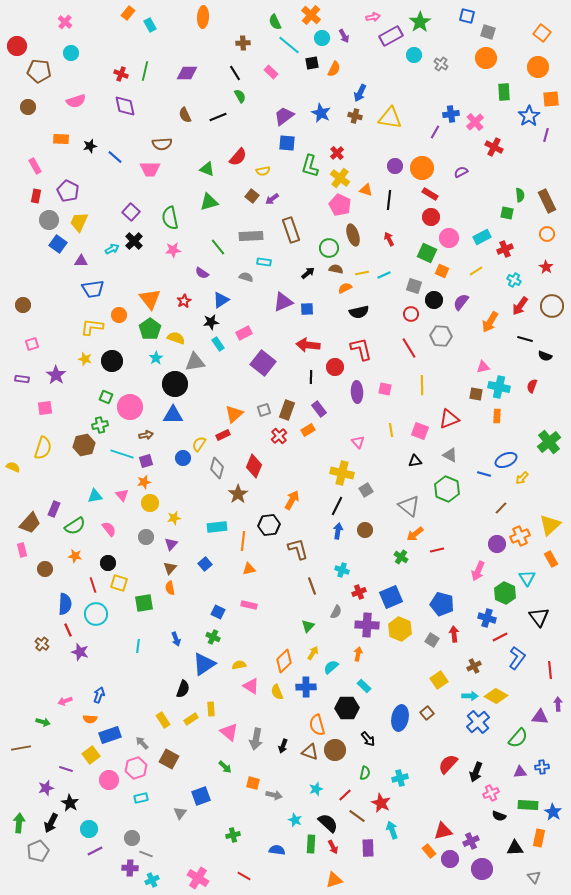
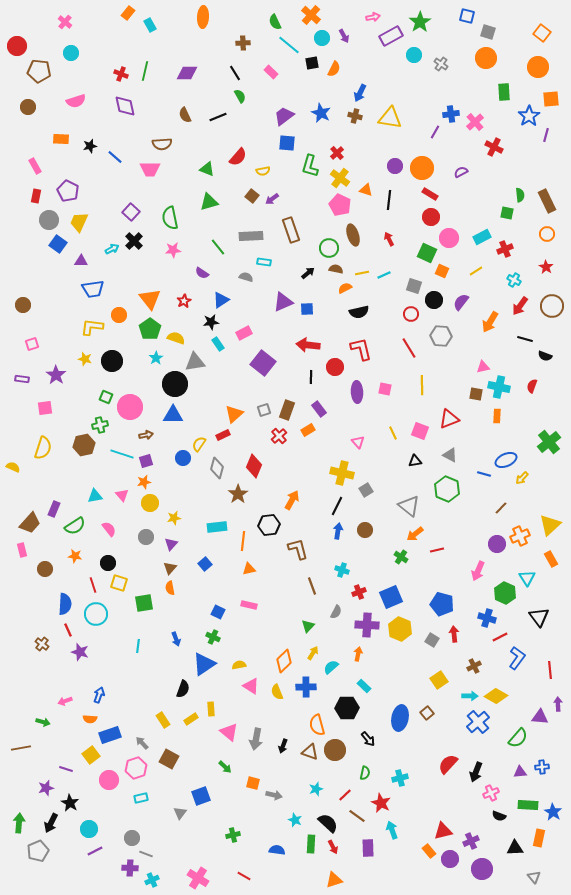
yellow line at (391, 430): moved 2 px right, 3 px down; rotated 16 degrees counterclockwise
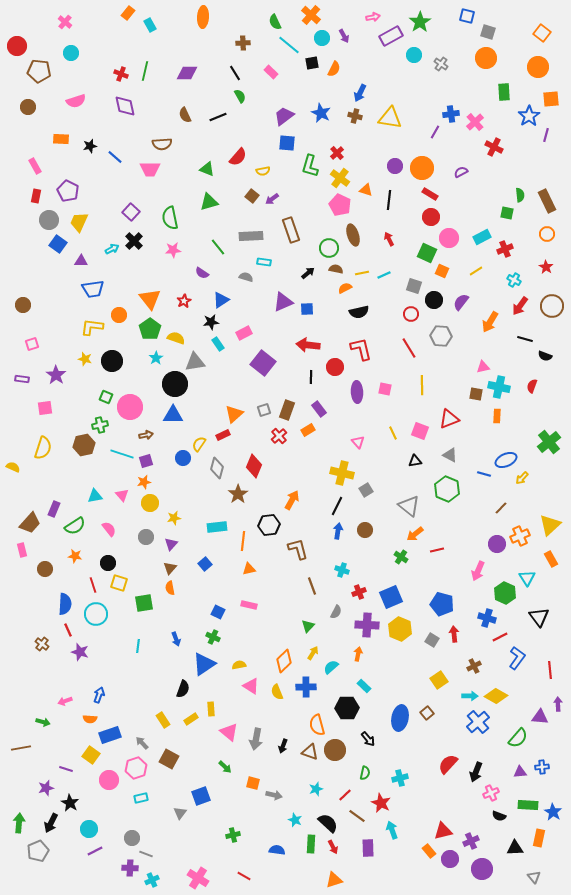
yellow square at (91, 755): rotated 18 degrees counterclockwise
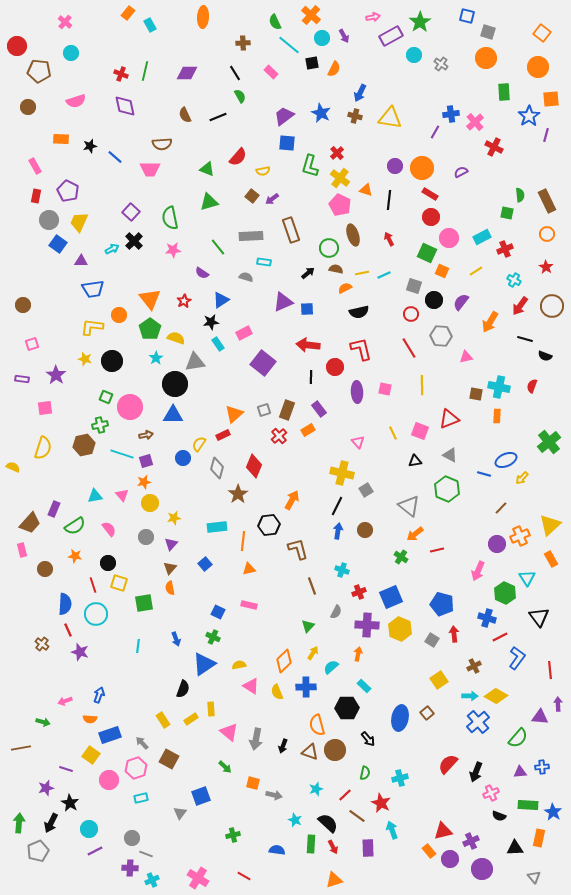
pink triangle at (483, 367): moved 17 px left, 10 px up
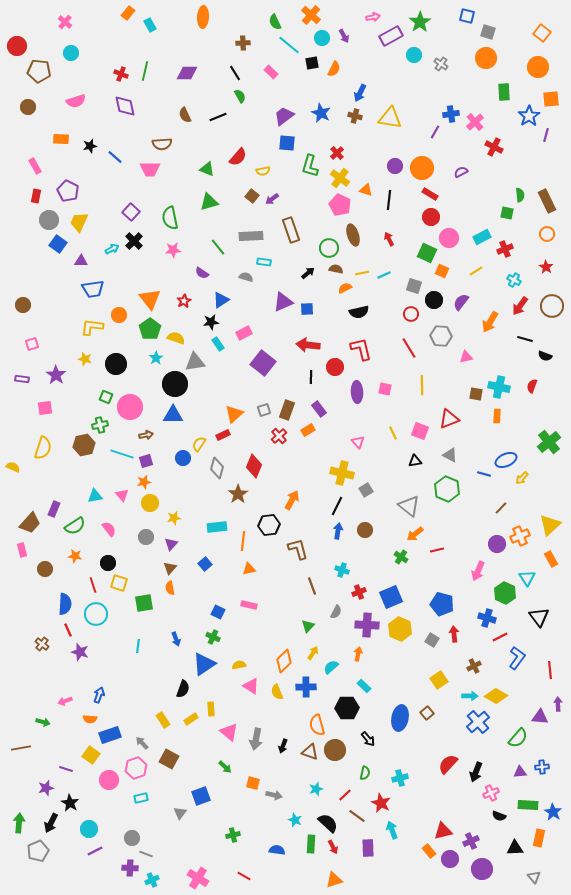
black circle at (112, 361): moved 4 px right, 3 px down
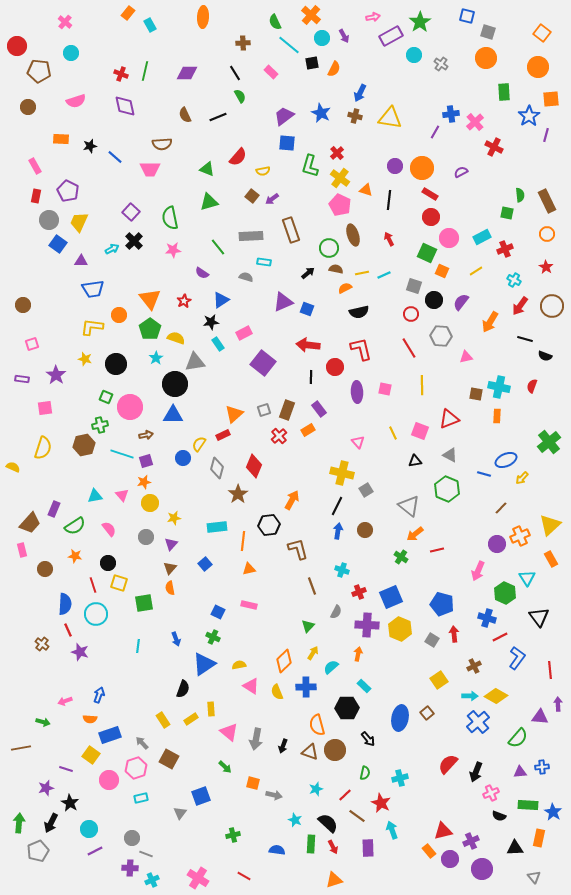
blue square at (307, 309): rotated 24 degrees clockwise
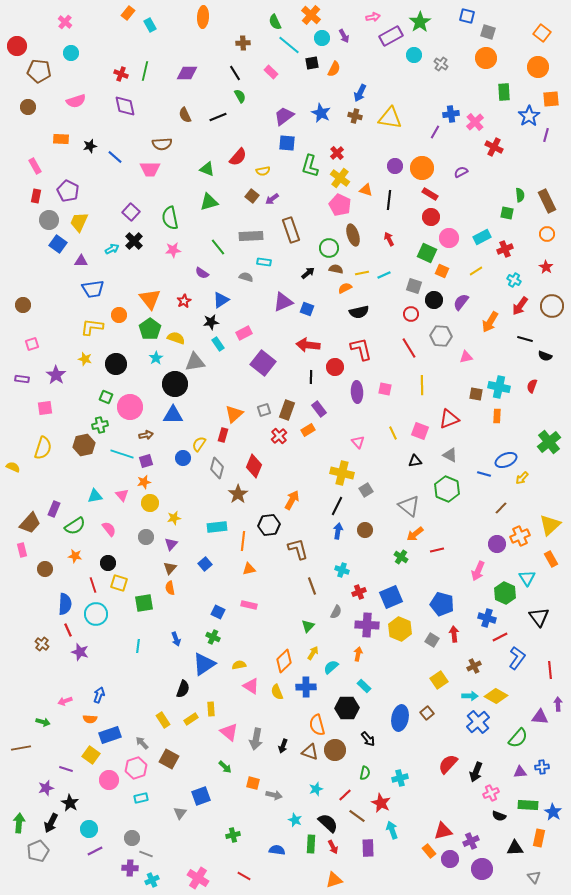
red rectangle at (223, 435): rotated 48 degrees counterclockwise
